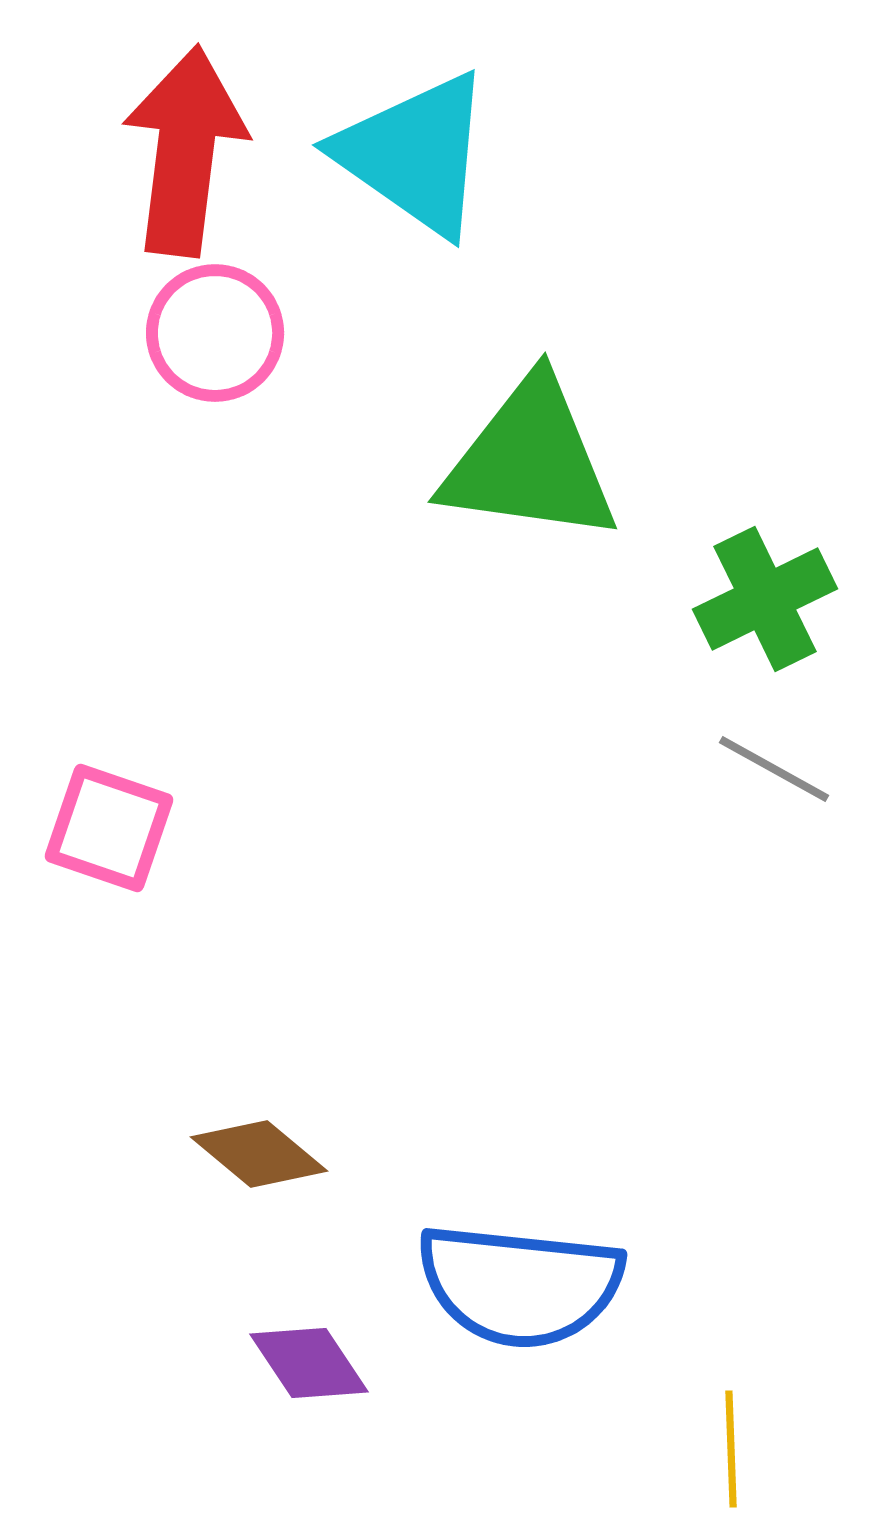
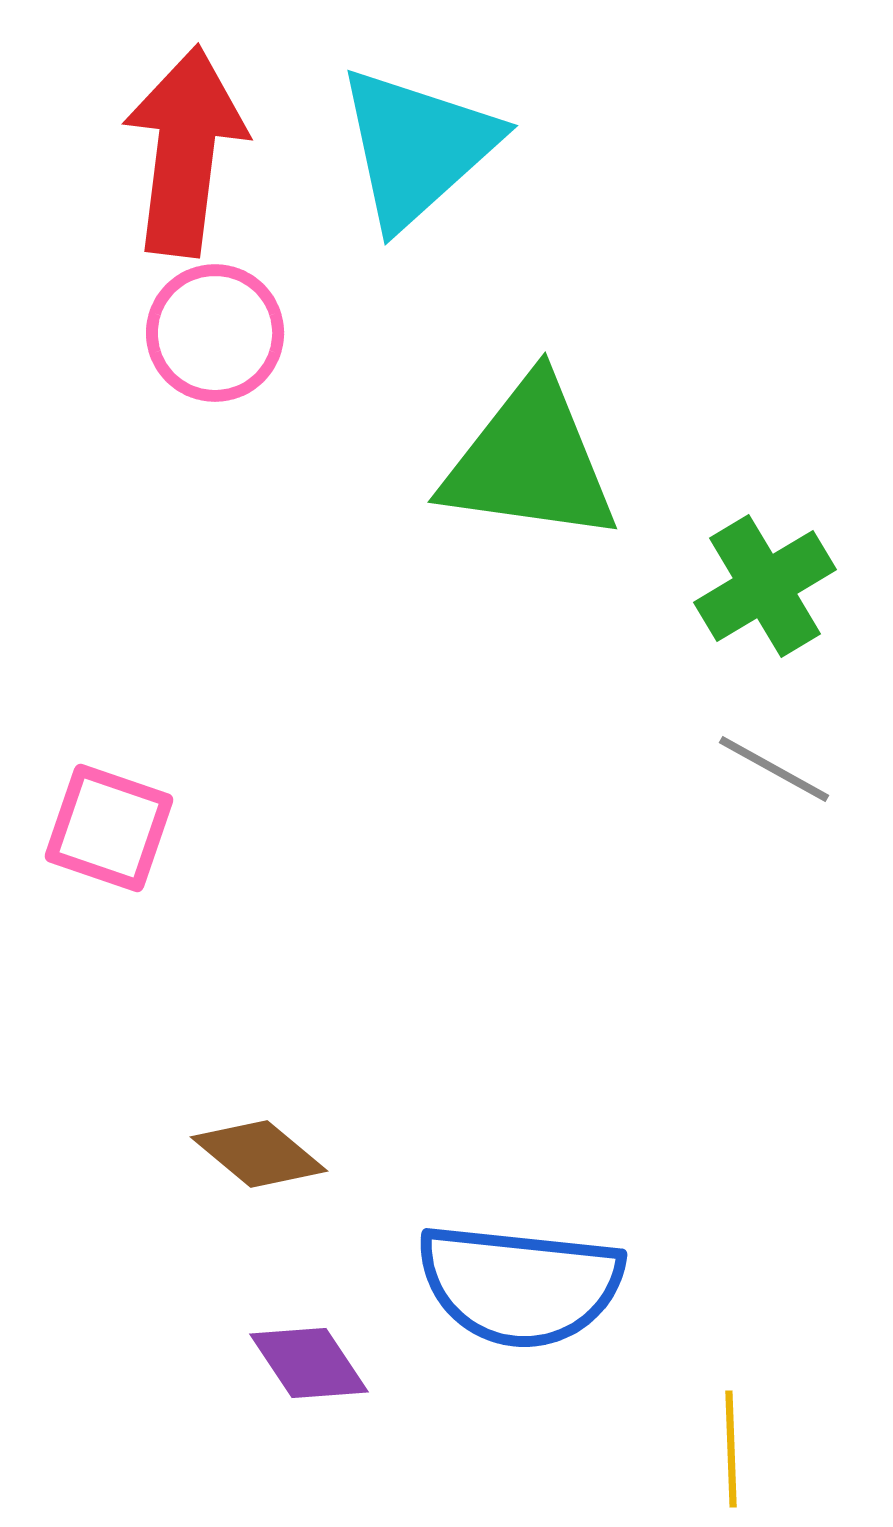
cyan triangle: moved 2 px right, 7 px up; rotated 43 degrees clockwise
green cross: moved 13 px up; rotated 5 degrees counterclockwise
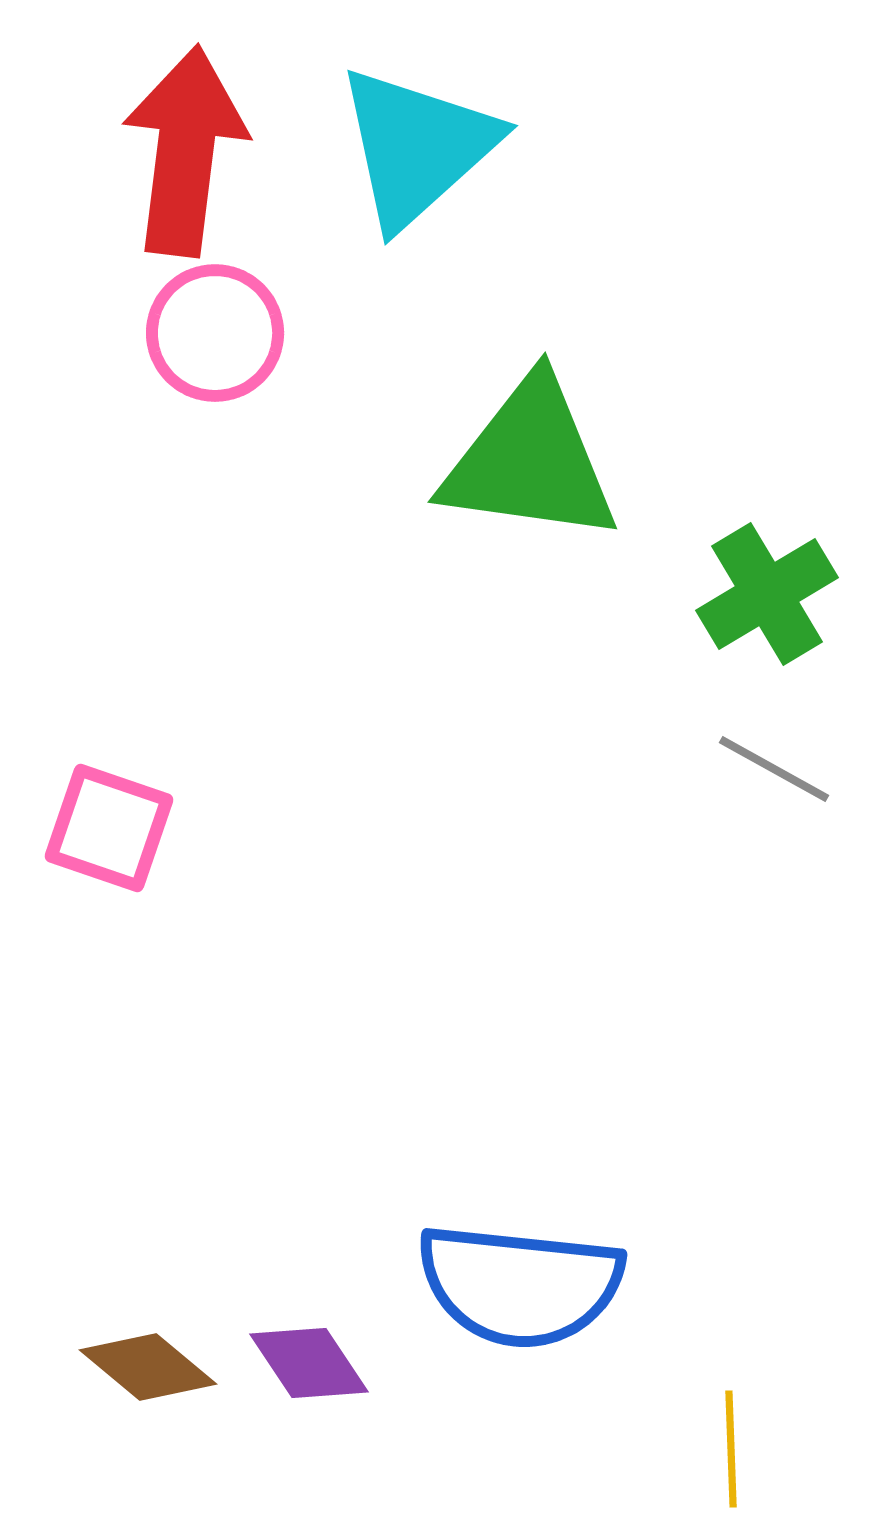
green cross: moved 2 px right, 8 px down
brown diamond: moved 111 px left, 213 px down
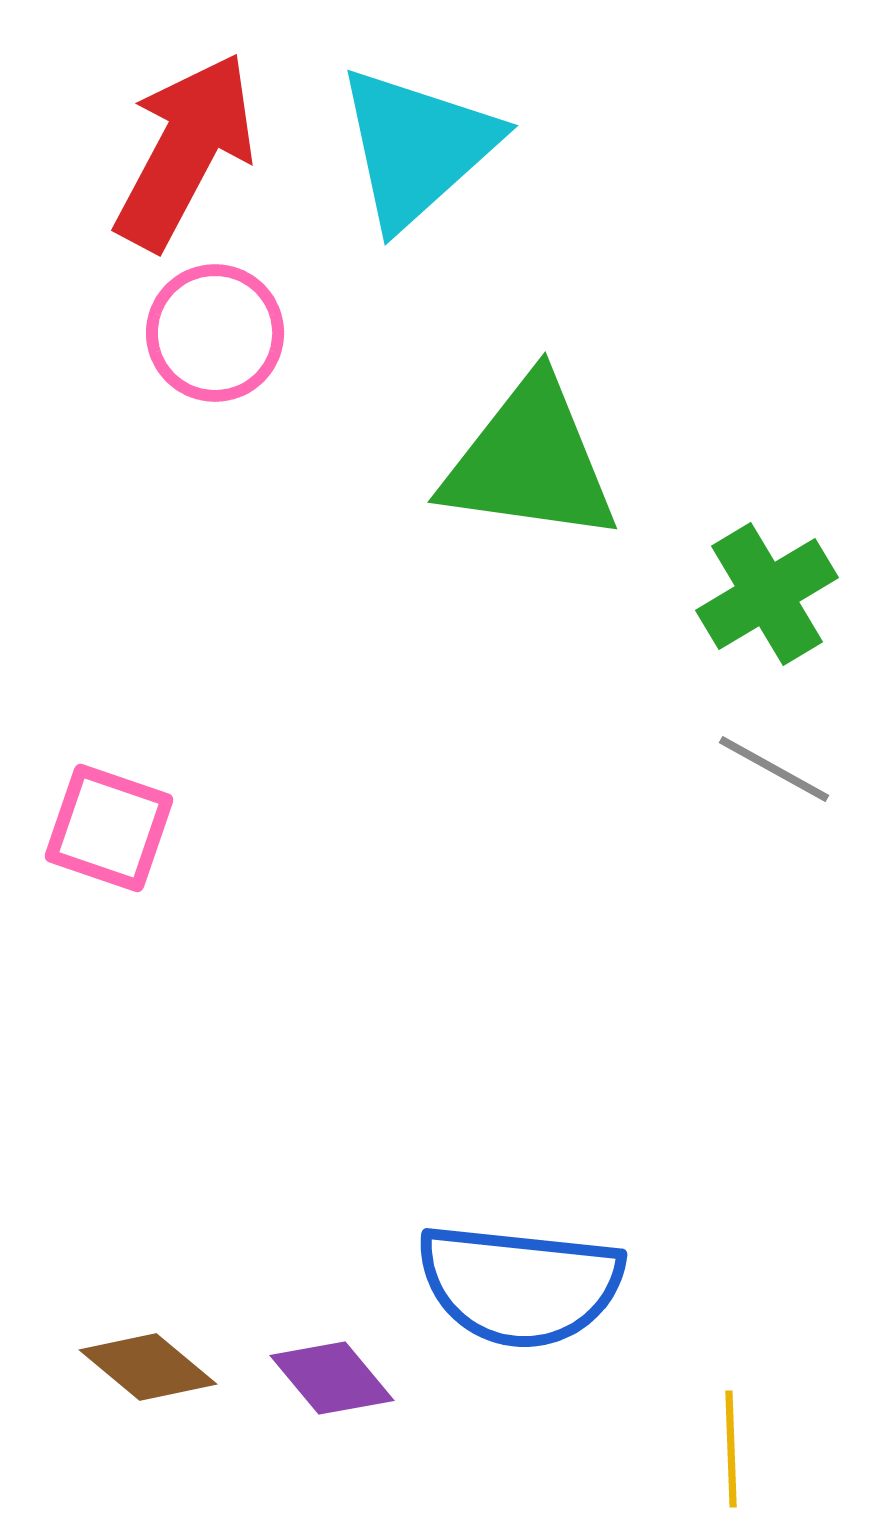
red arrow: rotated 21 degrees clockwise
purple diamond: moved 23 px right, 15 px down; rotated 6 degrees counterclockwise
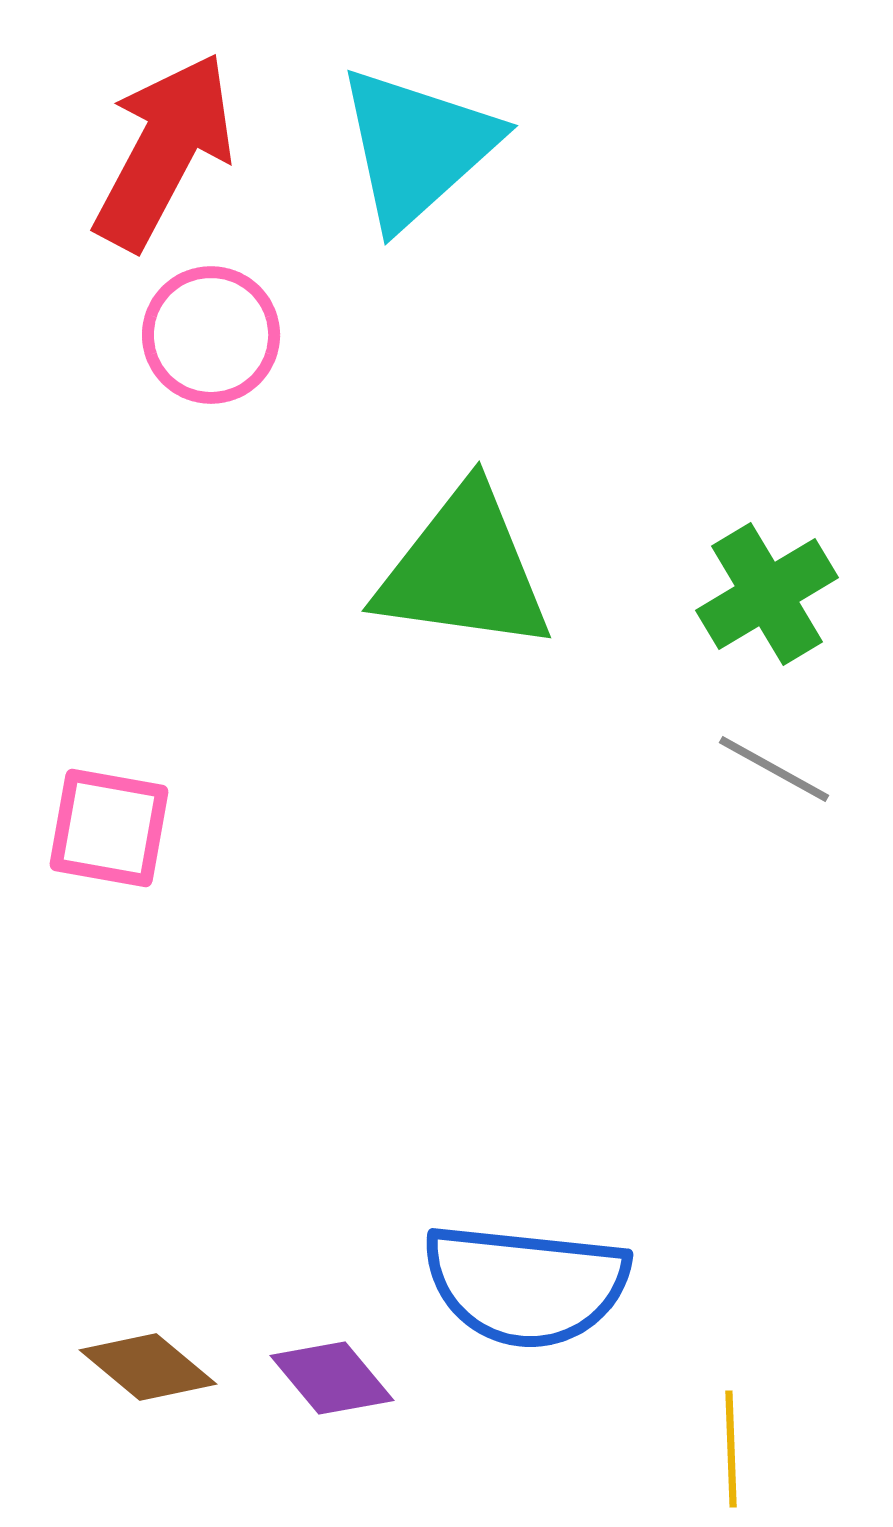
red arrow: moved 21 px left
pink circle: moved 4 px left, 2 px down
green triangle: moved 66 px left, 109 px down
pink square: rotated 9 degrees counterclockwise
blue semicircle: moved 6 px right
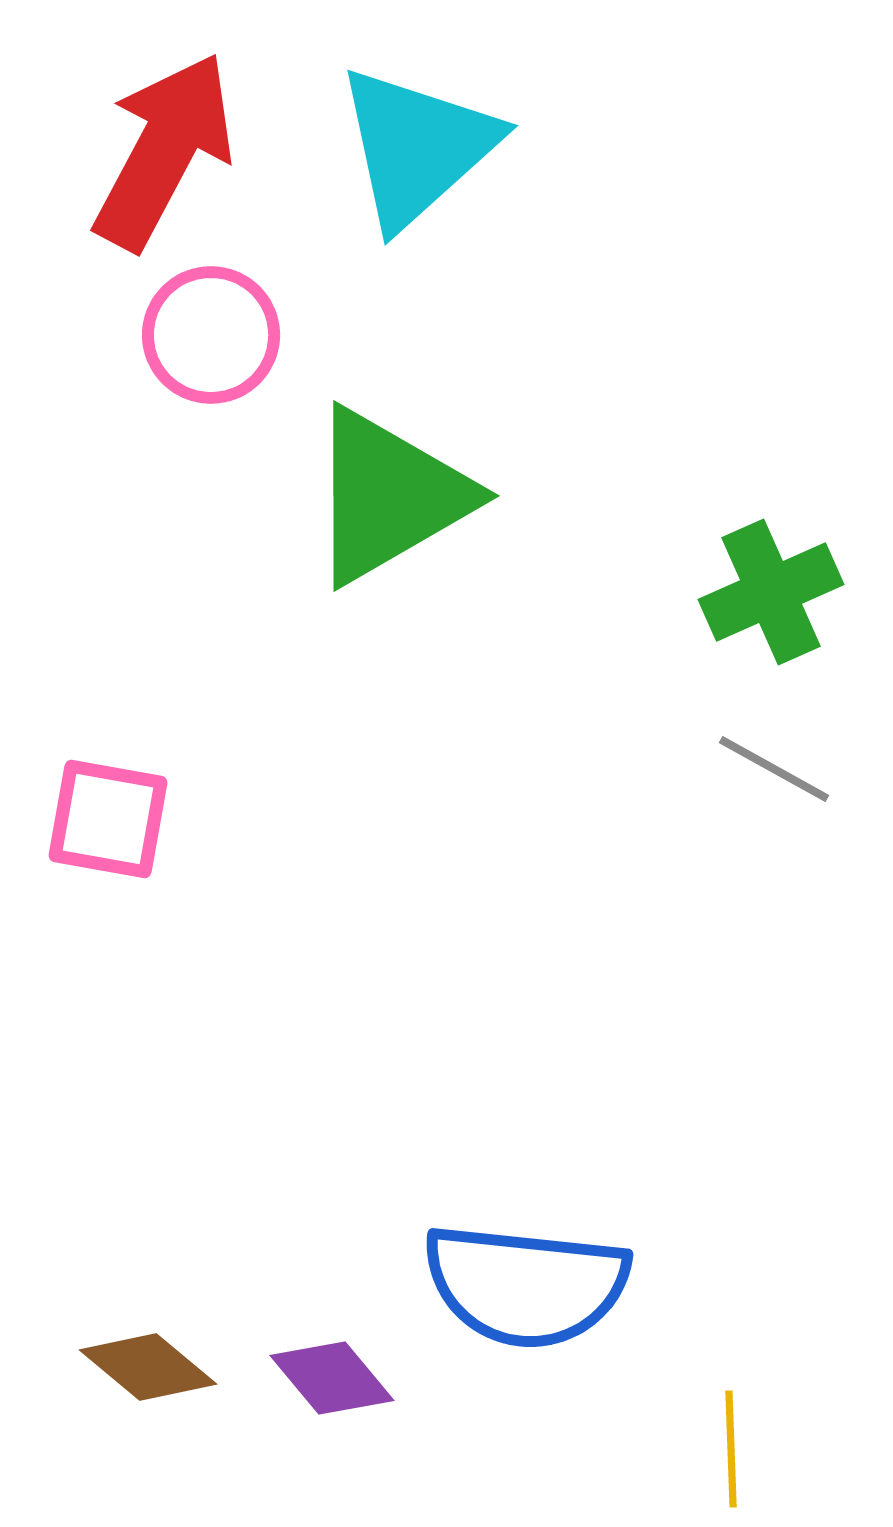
green triangle: moved 75 px left, 74 px up; rotated 38 degrees counterclockwise
green cross: moved 4 px right, 2 px up; rotated 7 degrees clockwise
pink square: moved 1 px left, 9 px up
